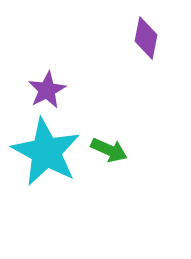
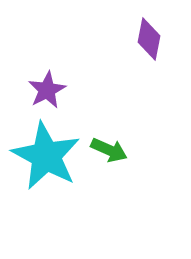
purple diamond: moved 3 px right, 1 px down
cyan star: moved 4 px down
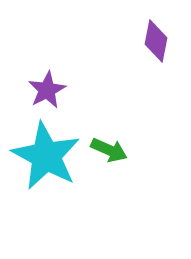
purple diamond: moved 7 px right, 2 px down
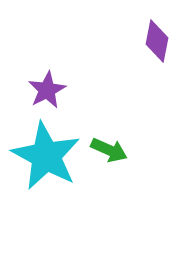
purple diamond: moved 1 px right
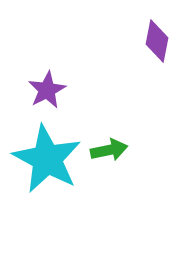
green arrow: rotated 36 degrees counterclockwise
cyan star: moved 1 px right, 3 px down
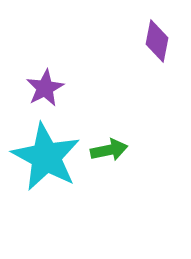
purple star: moved 2 px left, 2 px up
cyan star: moved 1 px left, 2 px up
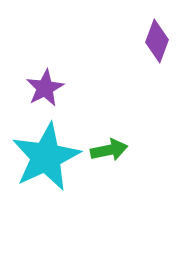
purple diamond: rotated 9 degrees clockwise
cyan star: rotated 18 degrees clockwise
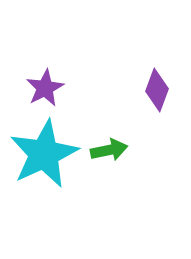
purple diamond: moved 49 px down
cyan star: moved 2 px left, 3 px up
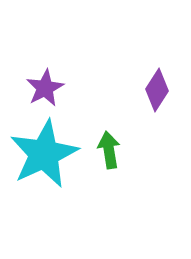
purple diamond: rotated 12 degrees clockwise
green arrow: rotated 87 degrees counterclockwise
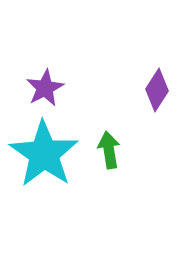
cyan star: rotated 12 degrees counterclockwise
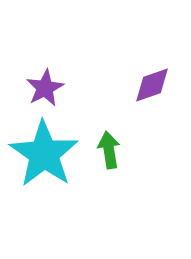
purple diamond: moved 5 px left, 5 px up; rotated 39 degrees clockwise
